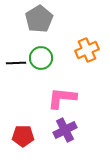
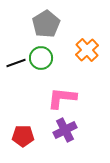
gray pentagon: moved 7 px right, 5 px down
orange cross: rotated 20 degrees counterclockwise
black line: rotated 18 degrees counterclockwise
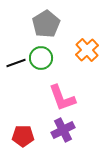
pink L-shape: rotated 116 degrees counterclockwise
purple cross: moved 2 px left
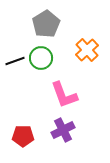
black line: moved 1 px left, 2 px up
pink L-shape: moved 2 px right, 3 px up
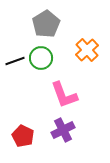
red pentagon: rotated 25 degrees clockwise
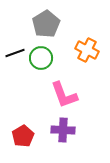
orange cross: rotated 20 degrees counterclockwise
black line: moved 8 px up
purple cross: rotated 30 degrees clockwise
red pentagon: rotated 15 degrees clockwise
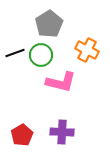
gray pentagon: moved 3 px right
green circle: moved 3 px up
pink L-shape: moved 3 px left, 13 px up; rotated 56 degrees counterclockwise
purple cross: moved 1 px left, 2 px down
red pentagon: moved 1 px left, 1 px up
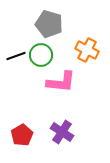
gray pentagon: rotated 24 degrees counterclockwise
black line: moved 1 px right, 3 px down
pink L-shape: rotated 8 degrees counterclockwise
purple cross: rotated 30 degrees clockwise
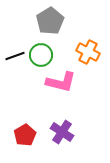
gray pentagon: moved 1 px right, 3 px up; rotated 24 degrees clockwise
orange cross: moved 1 px right, 2 px down
black line: moved 1 px left
pink L-shape: rotated 8 degrees clockwise
red pentagon: moved 3 px right
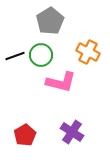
purple cross: moved 10 px right
